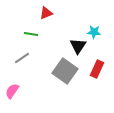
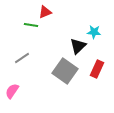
red triangle: moved 1 px left, 1 px up
green line: moved 9 px up
black triangle: rotated 12 degrees clockwise
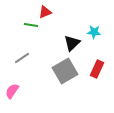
black triangle: moved 6 px left, 3 px up
gray square: rotated 25 degrees clockwise
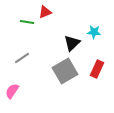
green line: moved 4 px left, 3 px up
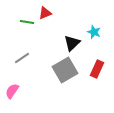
red triangle: moved 1 px down
cyan star: rotated 16 degrees clockwise
gray square: moved 1 px up
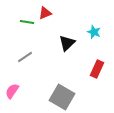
black triangle: moved 5 px left
gray line: moved 3 px right, 1 px up
gray square: moved 3 px left, 27 px down; rotated 30 degrees counterclockwise
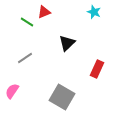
red triangle: moved 1 px left, 1 px up
green line: rotated 24 degrees clockwise
cyan star: moved 20 px up
gray line: moved 1 px down
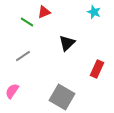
gray line: moved 2 px left, 2 px up
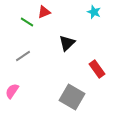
red rectangle: rotated 60 degrees counterclockwise
gray square: moved 10 px right
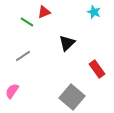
gray square: rotated 10 degrees clockwise
